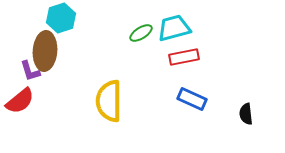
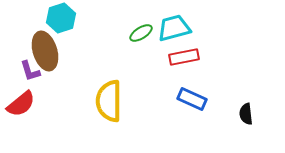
brown ellipse: rotated 21 degrees counterclockwise
red semicircle: moved 1 px right, 3 px down
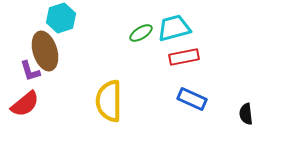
red semicircle: moved 4 px right
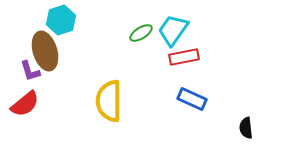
cyan hexagon: moved 2 px down
cyan trapezoid: moved 1 px left, 2 px down; rotated 40 degrees counterclockwise
black semicircle: moved 14 px down
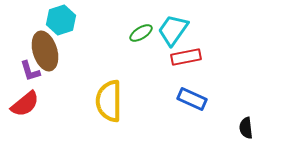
red rectangle: moved 2 px right
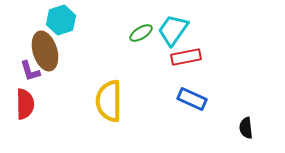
red semicircle: rotated 52 degrees counterclockwise
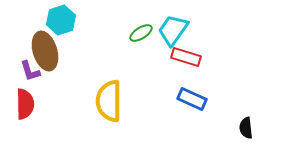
red rectangle: rotated 28 degrees clockwise
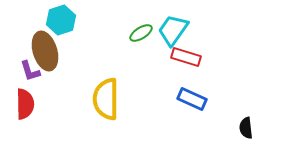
yellow semicircle: moved 3 px left, 2 px up
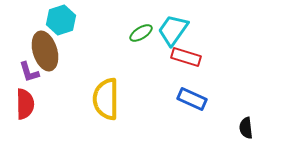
purple L-shape: moved 1 px left, 1 px down
